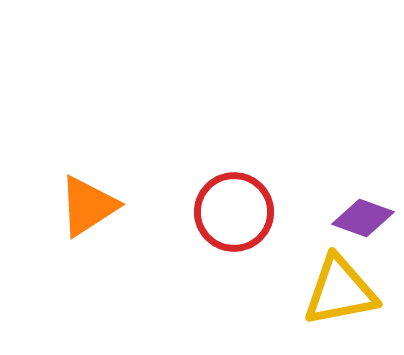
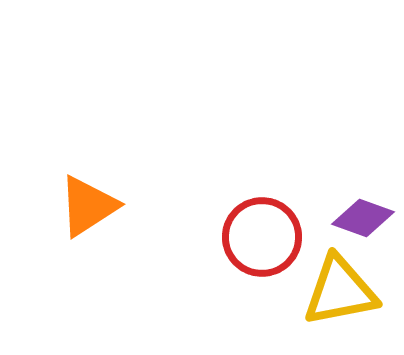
red circle: moved 28 px right, 25 px down
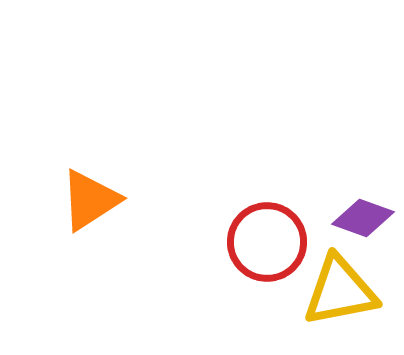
orange triangle: moved 2 px right, 6 px up
red circle: moved 5 px right, 5 px down
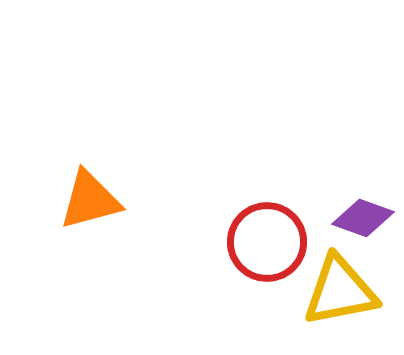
orange triangle: rotated 18 degrees clockwise
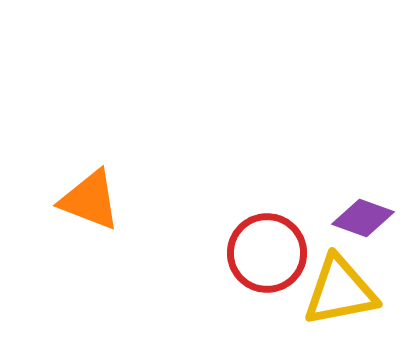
orange triangle: rotated 36 degrees clockwise
red circle: moved 11 px down
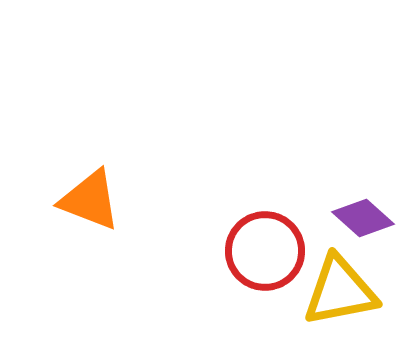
purple diamond: rotated 22 degrees clockwise
red circle: moved 2 px left, 2 px up
